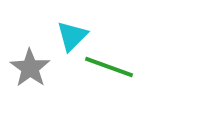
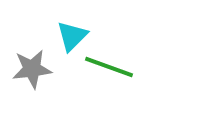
gray star: moved 2 px right, 1 px down; rotated 30 degrees clockwise
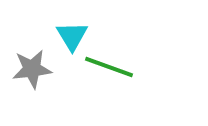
cyan triangle: rotated 16 degrees counterclockwise
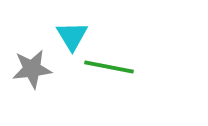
green line: rotated 9 degrees counterclockwise
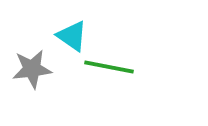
cyan triangle: rotated 24 degrees counterclockwise
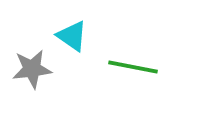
green line: moved 24 px right
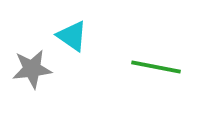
green line: moved 23 px right
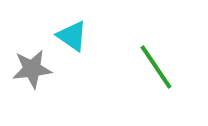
green line: rotated 45 degrees clockwise
